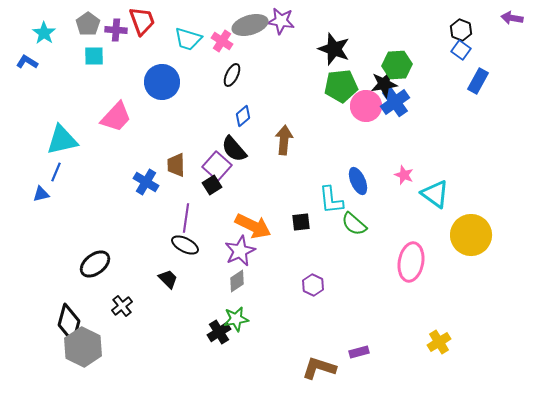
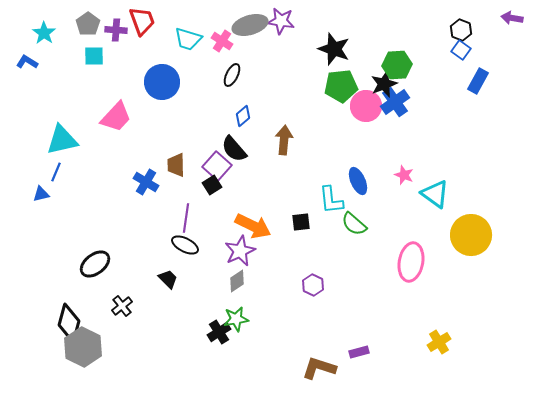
black star at (384, 84): rotated 12 degrees counterclockwise
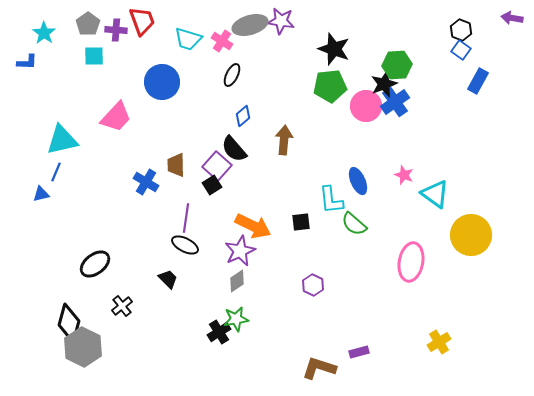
blue L-shape at (27, 62): rotated 150 degrees clockwise
green pentagon at (341, 86): moved 11 px left
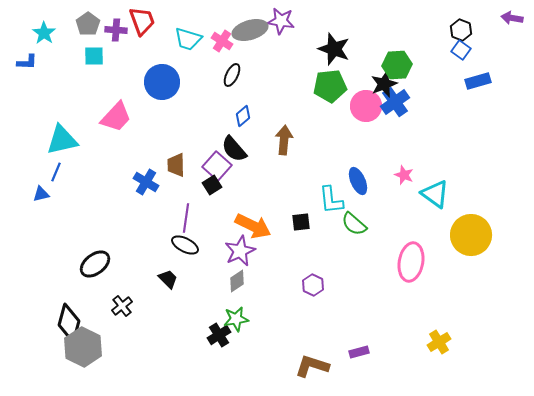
gray ellipse at (250, 25): moved 5 px down
blue rectangle at (478, 81): rotated 45 degrees clockwise
black cross at (219, 332): moved 3 px down
brown L-shape at (319, 368): moved 7 px left, 2 px up
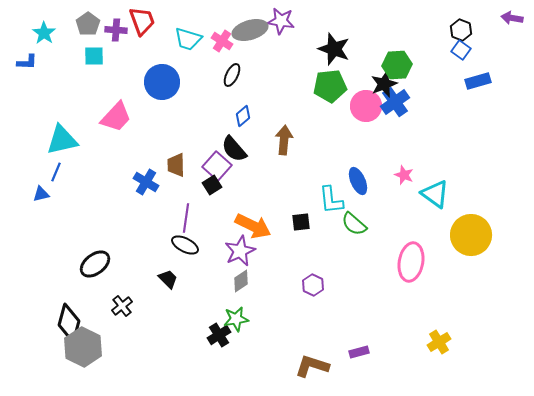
gray diamond at (237, 281): moved 4 px right
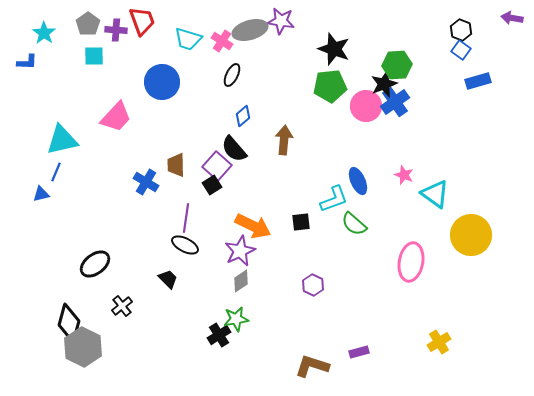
cyan L-shape at (331, 200): moved 3 px right, 1 px up; rotated 104 degrees counterclockwise
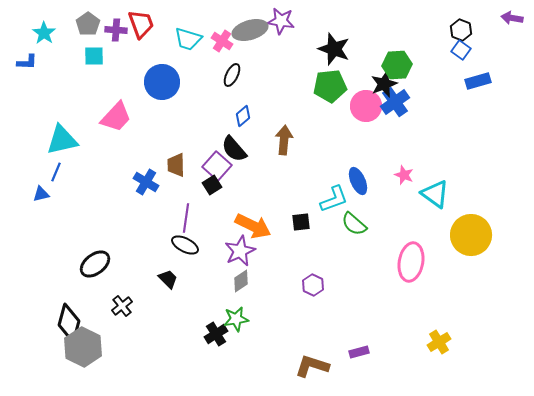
red trapezoid at (142, 21): moved 1 px left, 3 px down
black cross at (219, 335): moved 3 px left, 1 px up
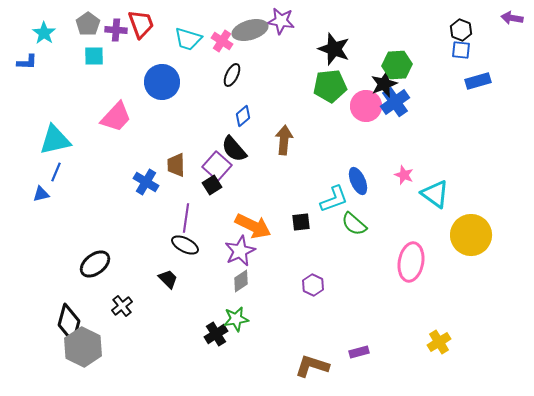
blue square at (461, 50): rotated 30 degrees counterclockwise
cyan triangle at (62, 140): moved 7 px left
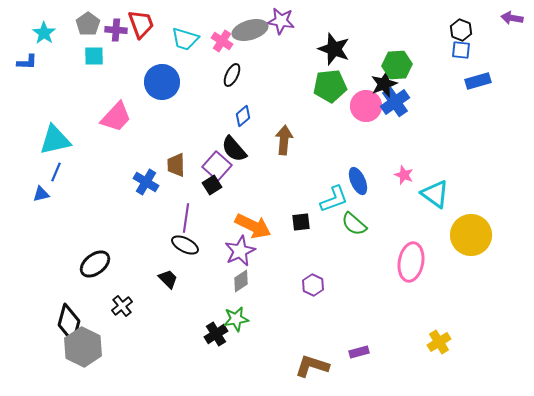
cyan trapezoid at (188, 39): moved 3 px left
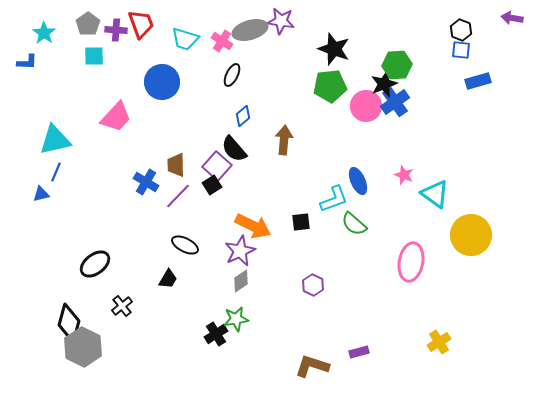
purple line at (186, 218): moved 8 px left, 22 px up; rotated 36 degrees clockwise
black trapezoid at (168, 279): rotated 75 degrees clockwise
